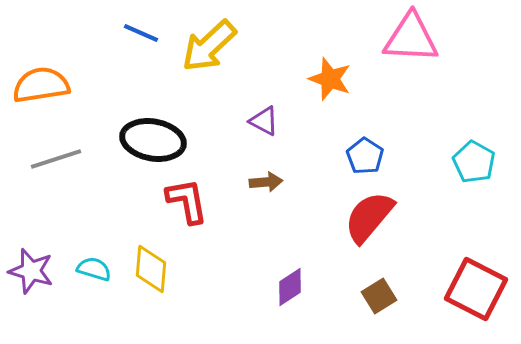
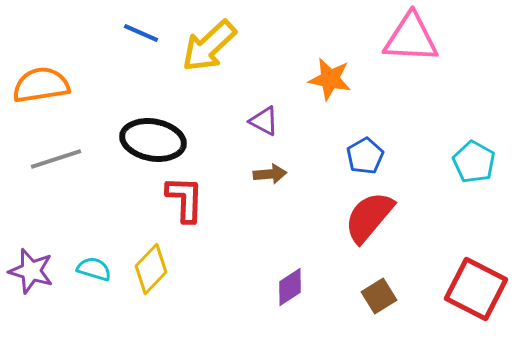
orange star: rotated 9 degrees counterclockwise
blue pentagon: rotated 9 degrees clockwise
brown arrow: moved 4 px right, 8 px up
red L-shape: moved 2 px left, 2 px up; rotated 12 degrees clockwise
yellow diamond: rotated 39 degrees clockwise
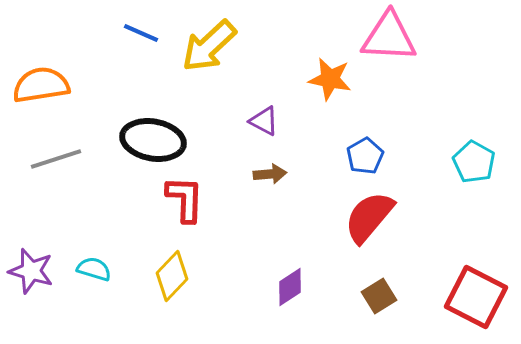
pink triangle: moved 22 px left, 1 px up
yellow diamond: moved 21 px right, 7 px down
red square: moved 8 px down
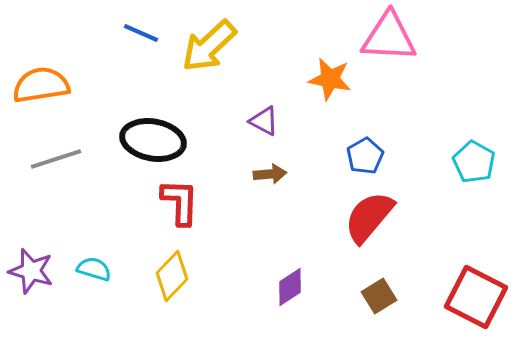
red L-shape: moved 5 px left, 3 px down
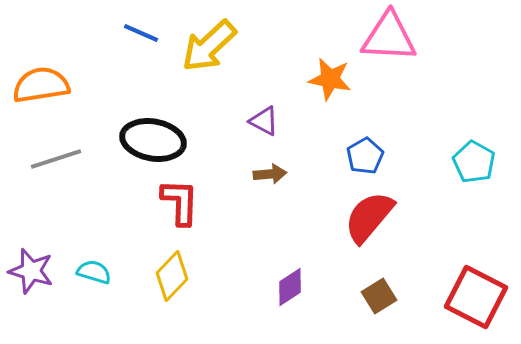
cyan semicircle: moved 3 px down
